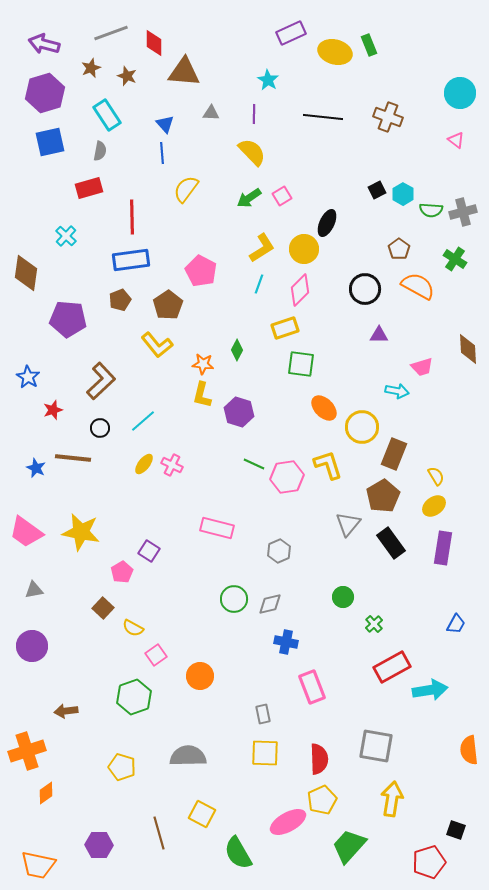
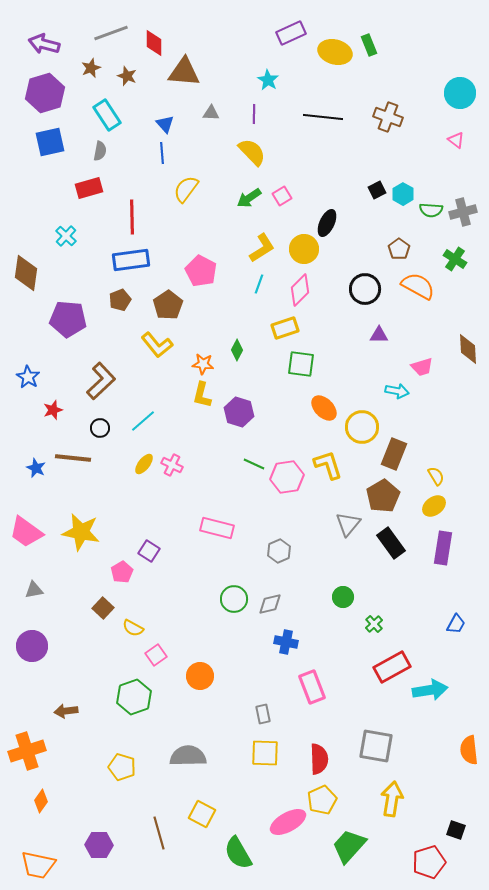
orange diamond at (46, 793): moved 5 px left, 8 px down; rotated 20 degrees counterclockwise
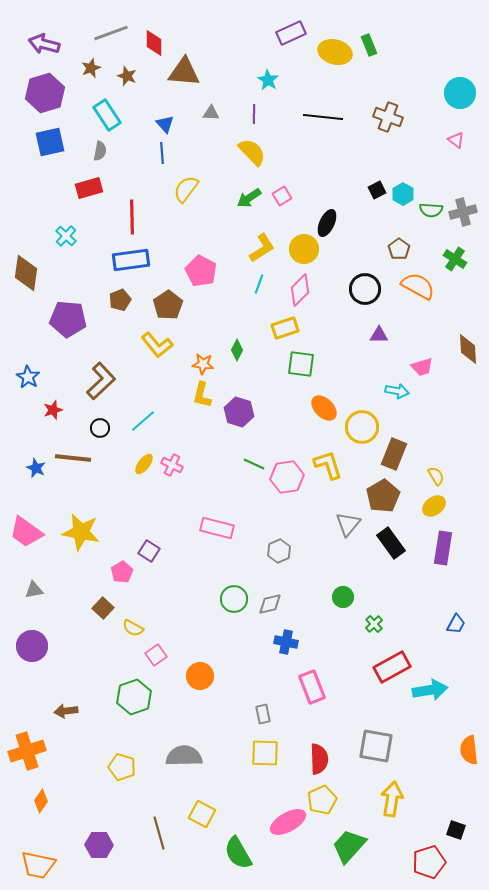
gray semicircle at (188, 756): moved 4 px left
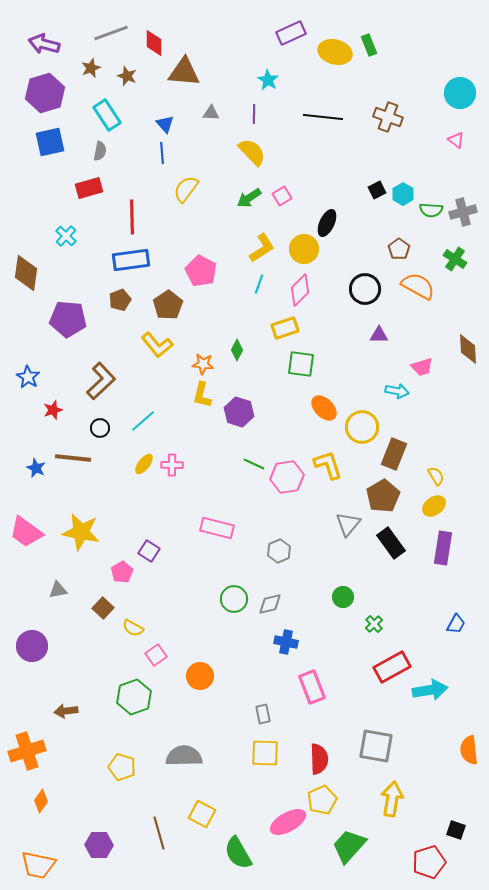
pink cross at (172, 465): rotated 25 degrees counterclockwise
gray triangle at (34, 590): moved 24 px right
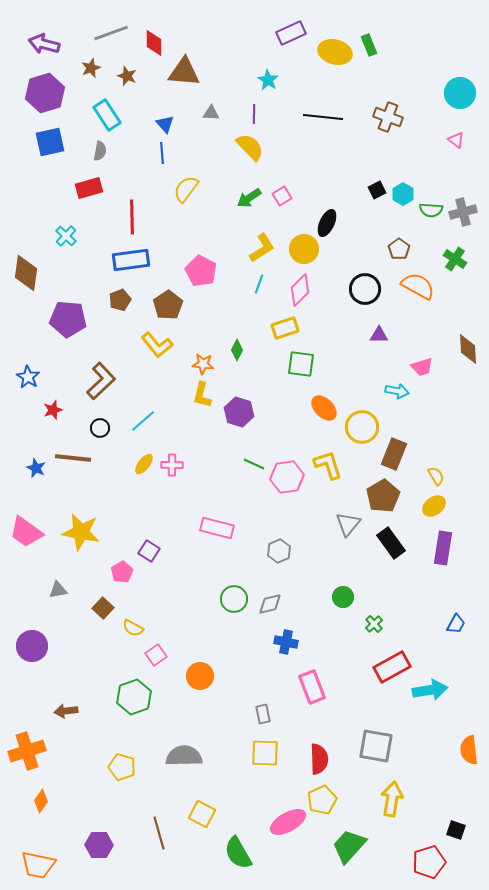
yellow semicircle at (252, 152): moved 2 px left, 5 px up
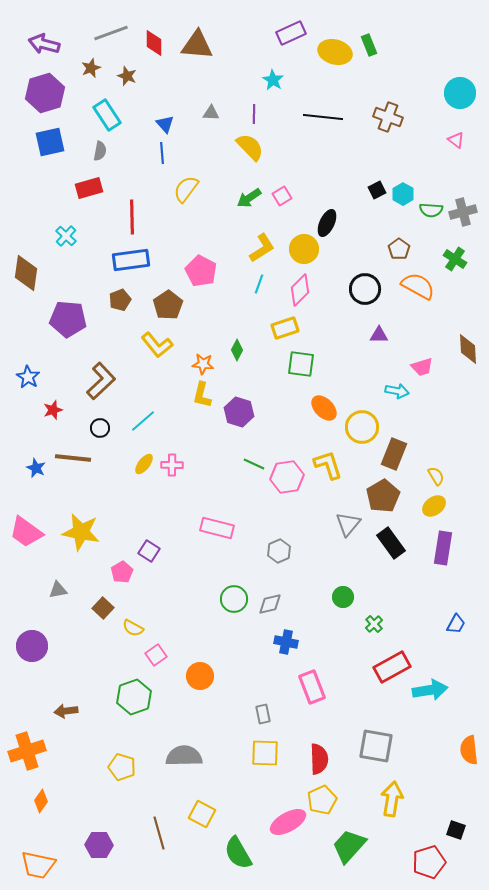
brown triangle at (184, 72): moved 13 px right, 27 px up
cyan star at (268, 80): moved 5 px right
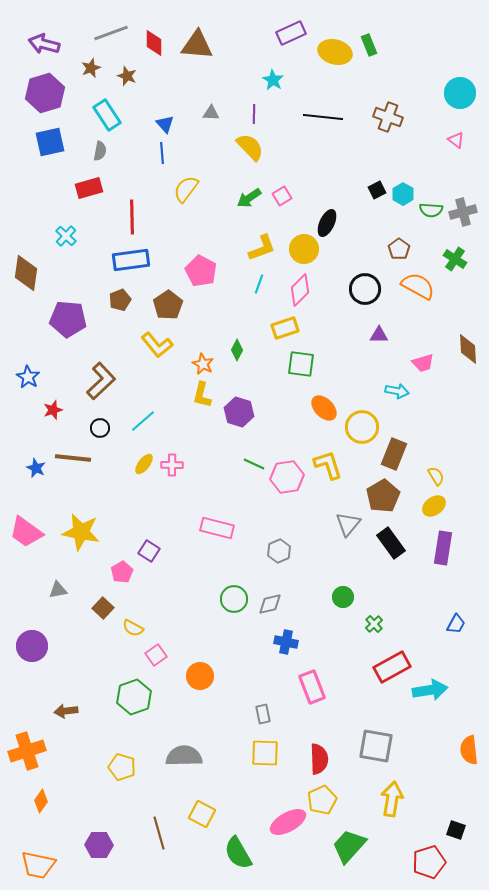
yellow L-shape at (262, 248): rotated 12 degrees clockwise
orange star at (203, 364): rotated 20 degrees clockwise
pink trapezoid at (422, 367): moved 1 px right, 4 px up
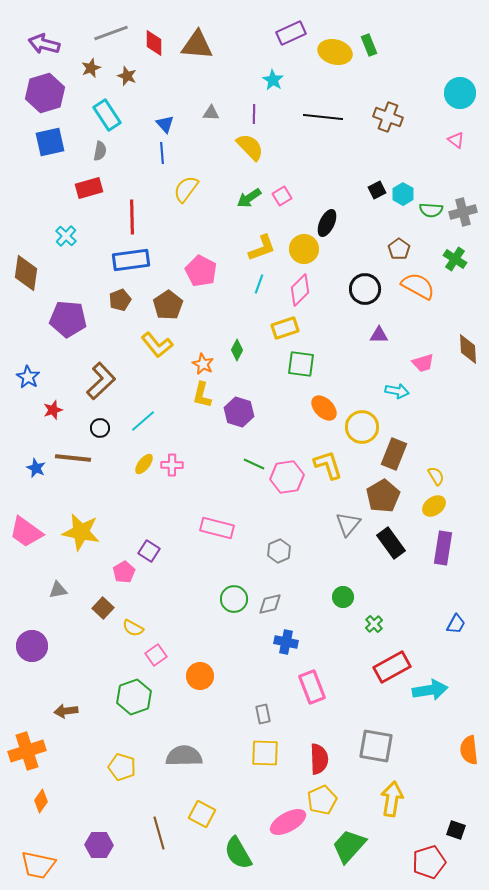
pink pentagon at (122, 572): moved 2 px right
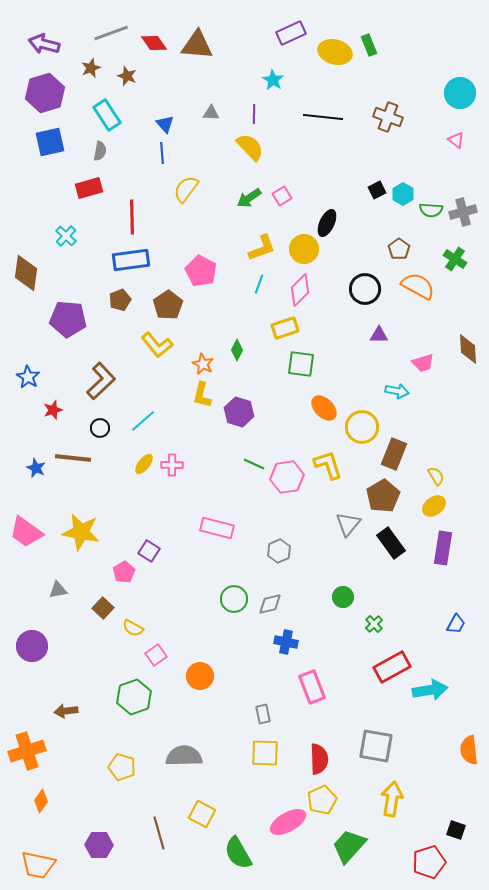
red diamond at (154, 43): rotated 36 degrees counterclockwise
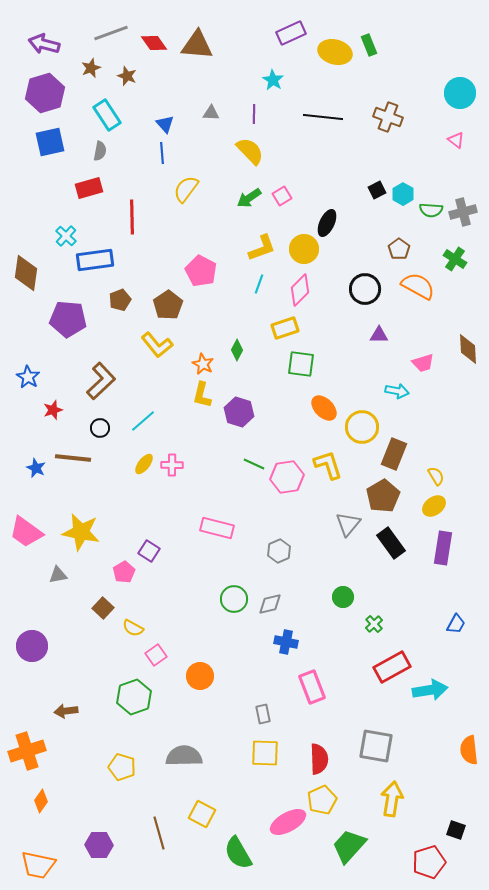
yellow semicircle at (250, 147): moved 4 px down
blue rectangle at (131, 260): moved 36 px left
gray triangle at (58, 590): moved 15 px up
